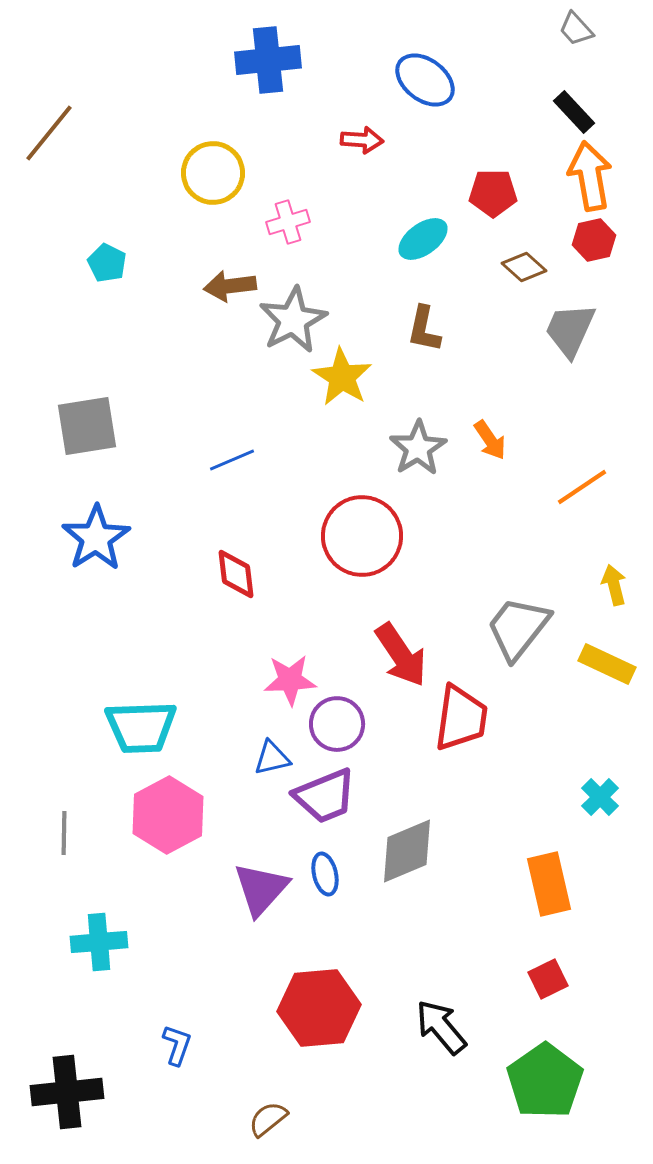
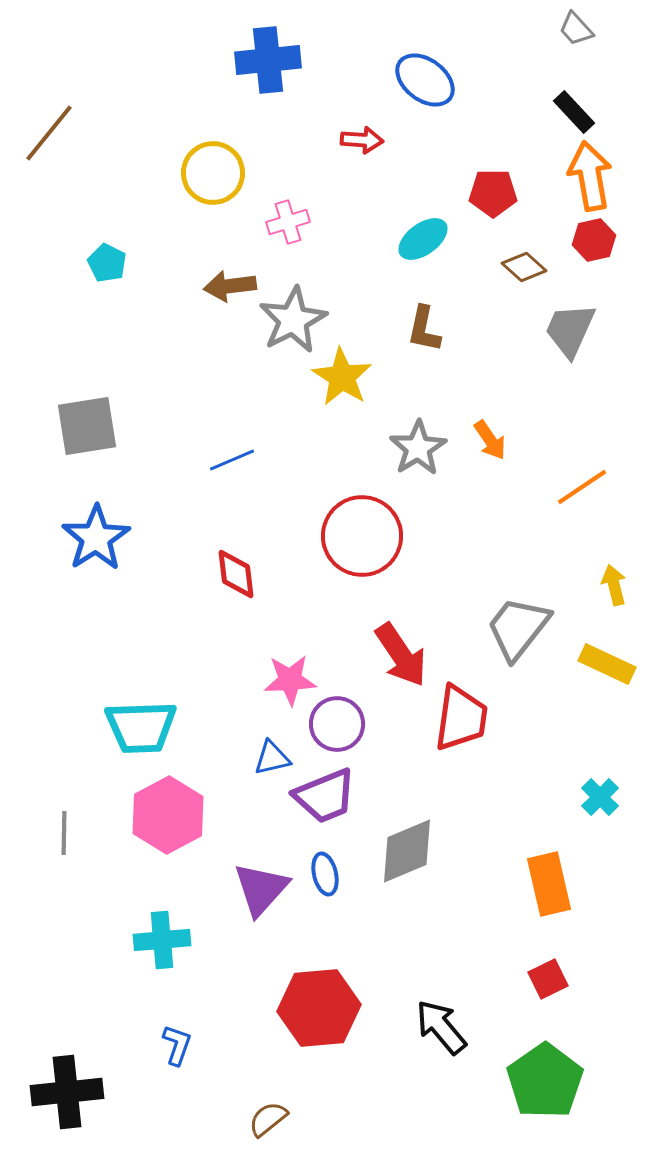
cyan cross at (99, 942): moved 63 px right, 2 px up
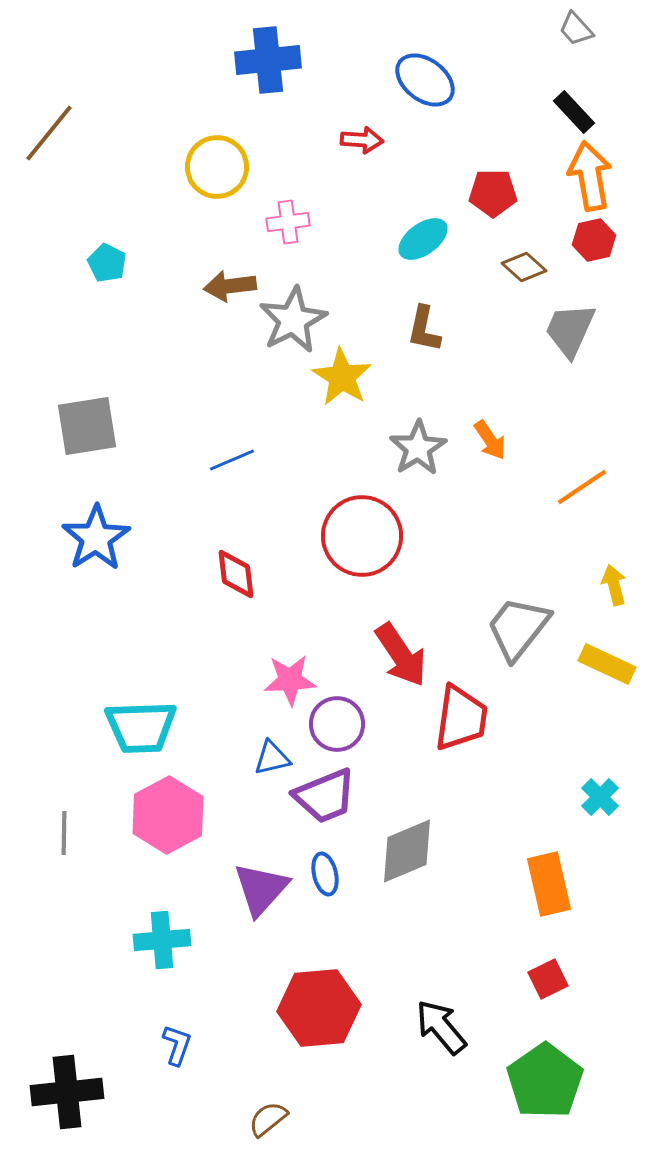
yellow circle at (213, 173): moved 4 px right, 6 px up
pink cross at (288, 222): rotated 9 degrees clockwise
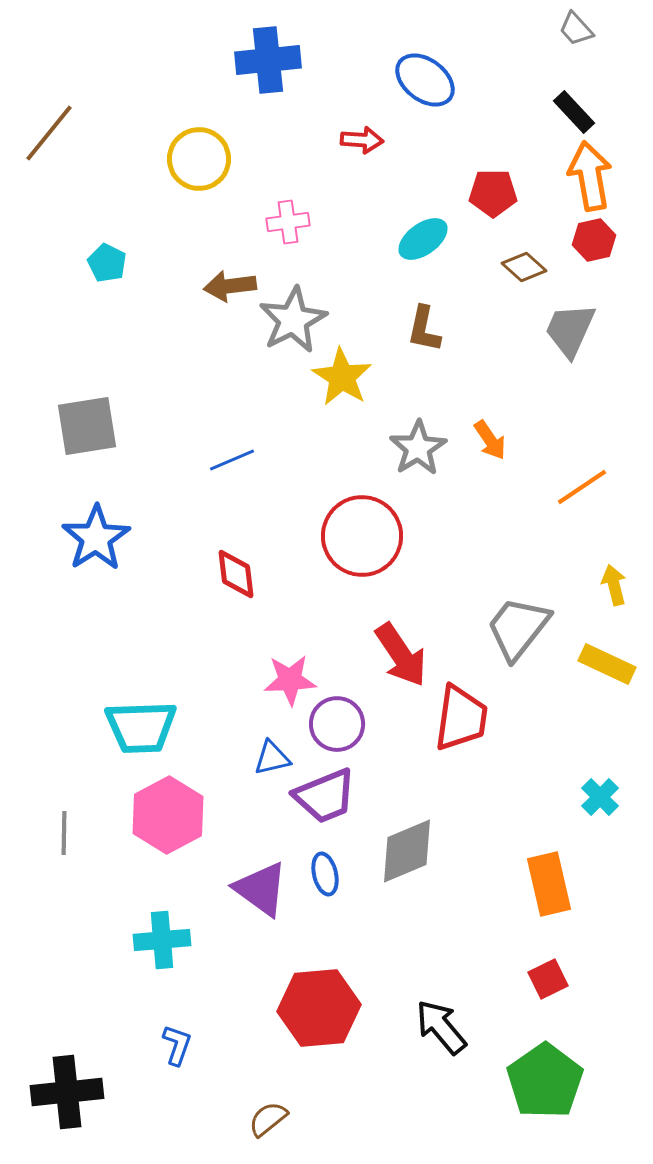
yellow circle at (217, 167): moved 18 px left, 8 px up
purple triangle at (261, 889): rotated 36 degrees counterclockwise
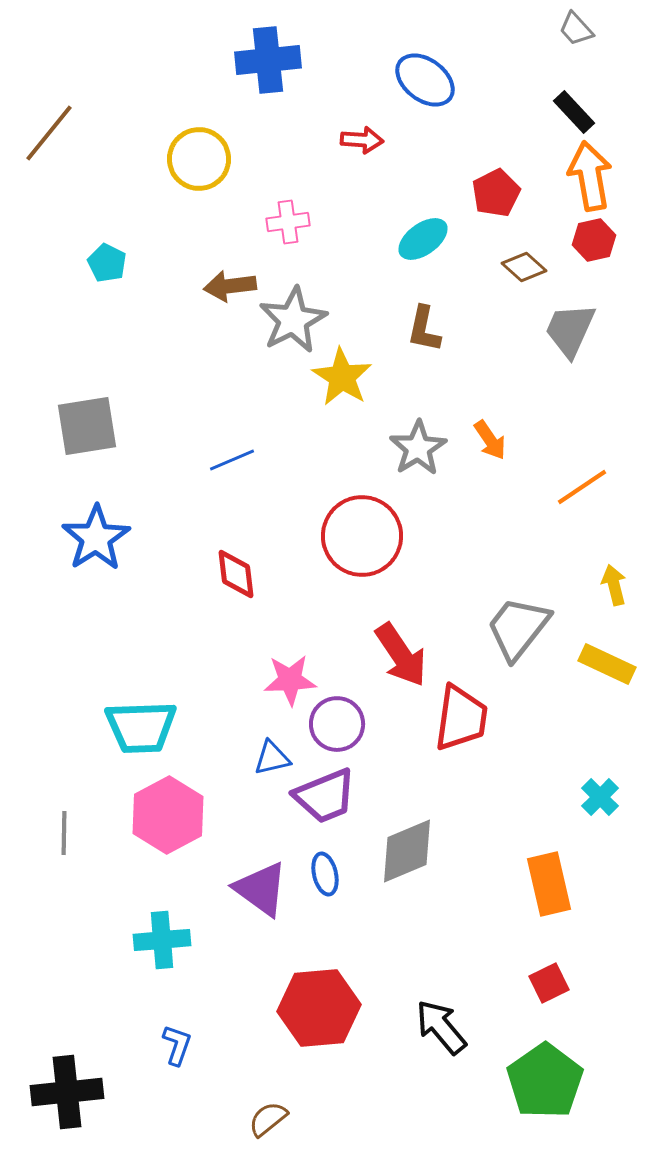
red pentagon at (493, 193): moved 3 px right; rotated 27 degrees counterclockwise
red square at (548, 979): moved 1 px right, 4 px down
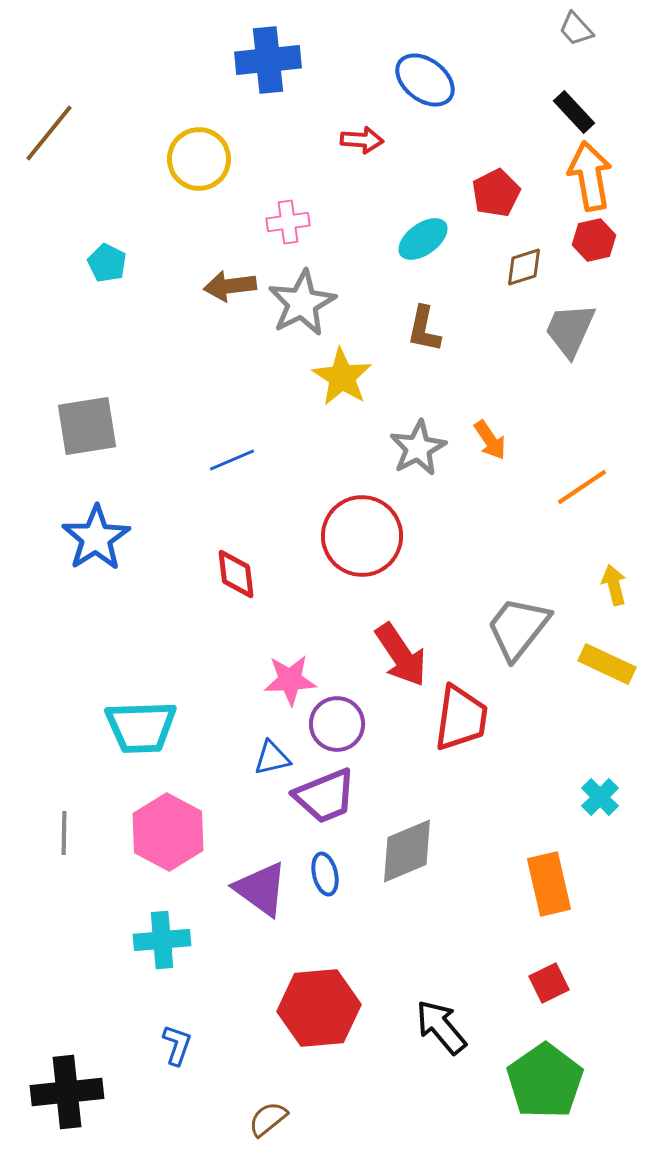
brown diamond at (524, 267): rotated 60 degrees counterclockwise
gray star at (293, 320): moved 9 px right, 17 px up
gray star at (418, 448): rotated 4 degrees clockwise
pink hexagon at (168, 815): moved 17 px down; rotated 4 degrees counterclockwise
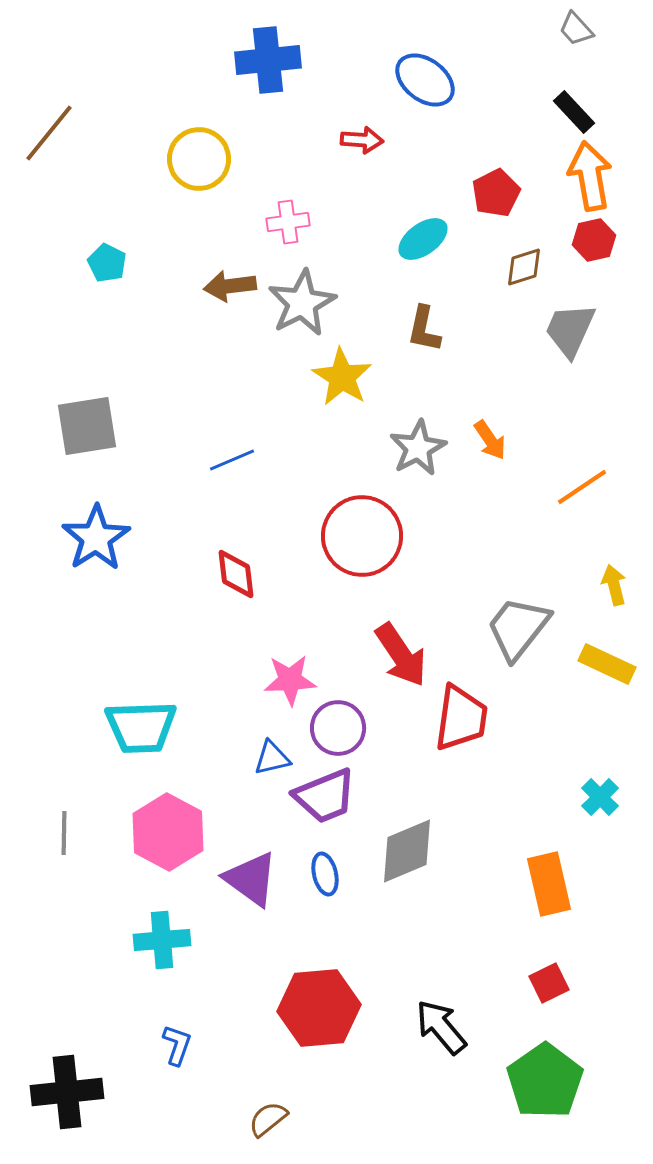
purple circle at (337, 724): moved 1 px right, 4 px down
purple triangle at (261, 889): moved 10 px left, 10 px up
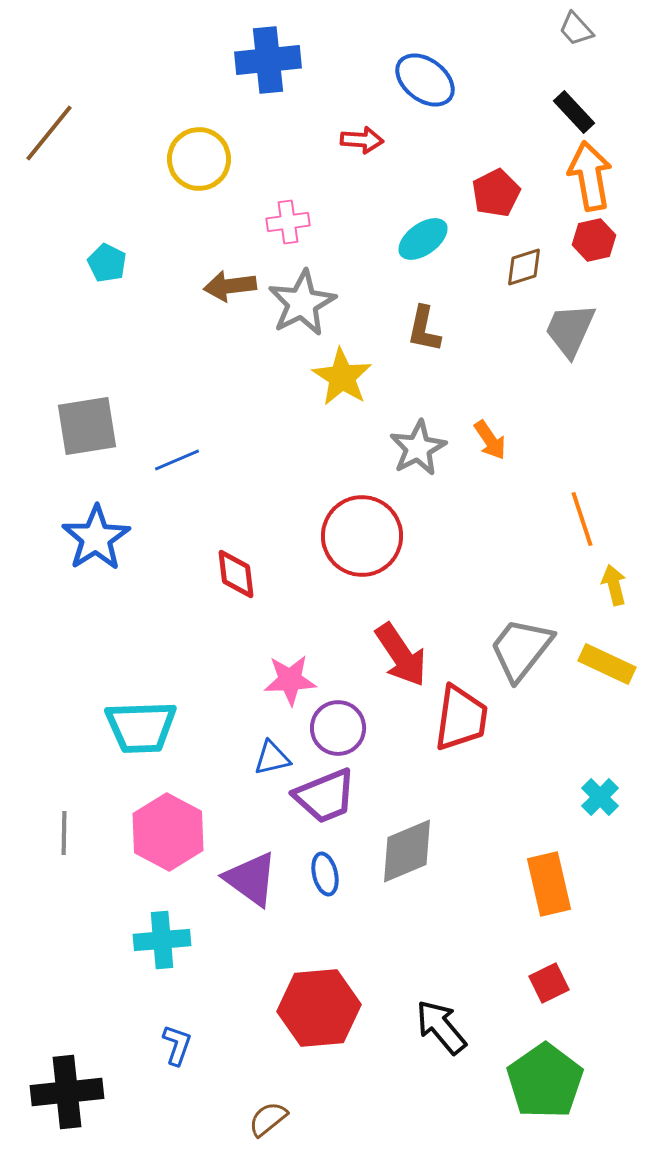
blue line at (232, 460): moved 55 px left
orange line at (582, 487): moved 32 px down; rotated 74 degrees counterclockwise
gray trapezoid at (518, 628): moved 3 px right, 21 px down
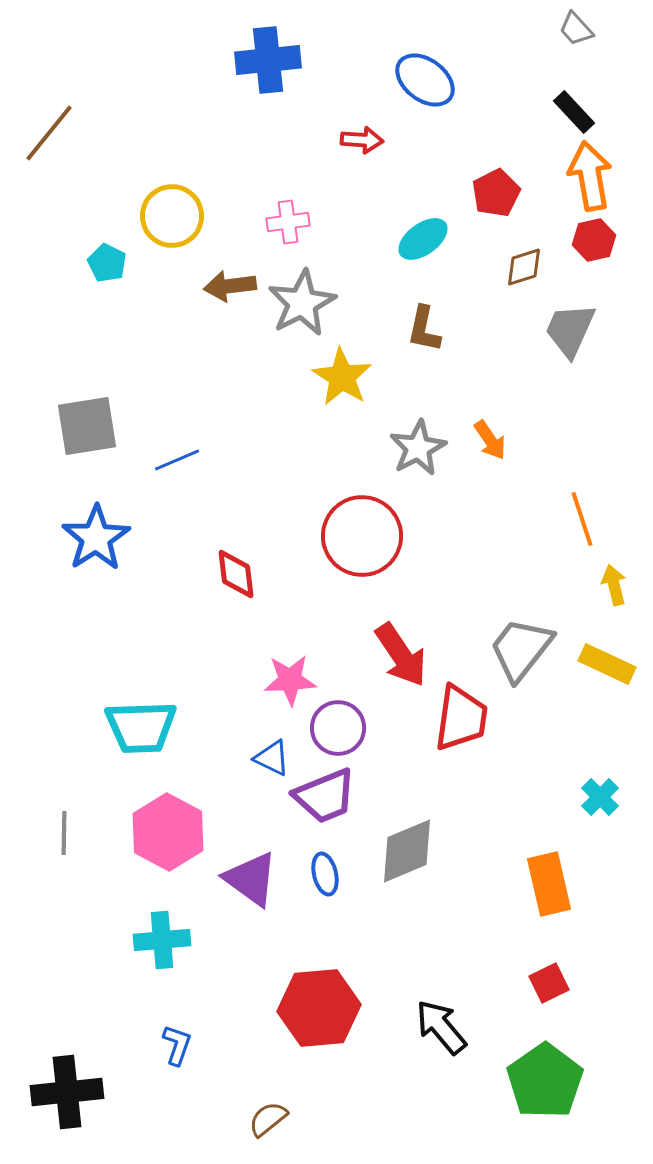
yellow circle at (199, 159): moved 27 px left, 57 px down
blue triangle at (272, 758): rotated 39 degrees clockwise
